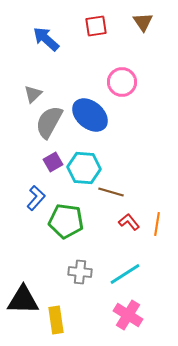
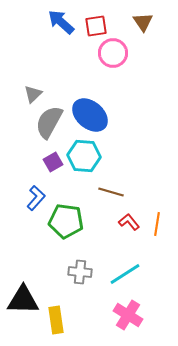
blue arrow: moved 15 px right, 17 px up
pink circle: moved 9 px left, 29 px up
cyan hexagon: moved 12 px up
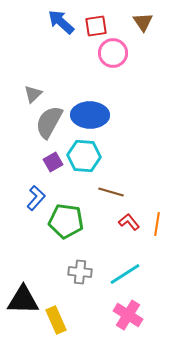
blue ellipse: rotated 39 degrees counterclockwise
yellow rectangle: rotated 16 degrees counterclockwise
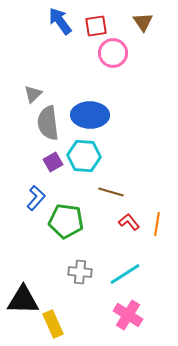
blue arrow: moved 1 px left, 1 px up; rotated 12 degrees clockwise
gray semicircle: moved 1 px left, 1 px down; rotated 36 degrees counterclockwise
yellow rectangle: moved 3 px left, 4 px down
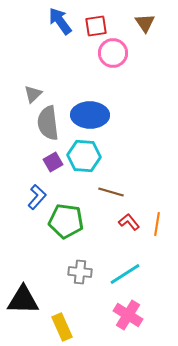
brown triangle: moved 2 px right, 1 px down
blue L-shape: moved 1 px right, 1 px up
yellow rectangle: moved 9 px right, 3 px down
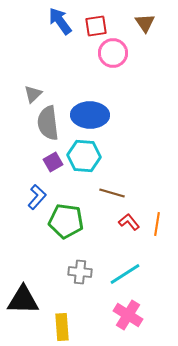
brown line: moved 1 px right, 1 px down
yellow rectangle: rotated 20 degrees clockwise
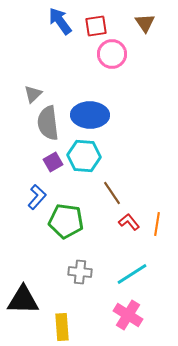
pink circle: moved 1 px left, 1 px down
brown line: rotated 40 degrees clockwise
cyan line: moved 7 px right
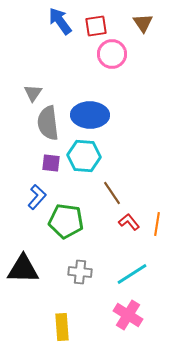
brown triangle: moved 2 px left
gray triangle: moved 1 px up; rotated 12 degrees counterclockwise
purple square: moved 2 px left, 1 px down; rotated 36 degrees clockwise
black triangle: moved 31 px up
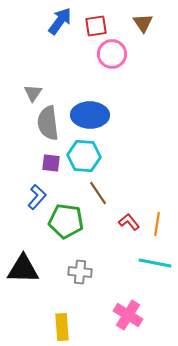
blue arrow: rotated 72 degrees clockwise
brown line: moved 14 px left
cyan line: moved 23 px right, 11 px up; rotated 44 degrees clockwise
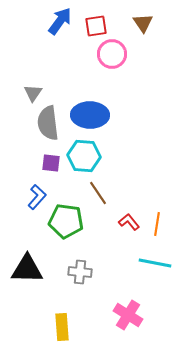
black triangle: moved 4 px right
